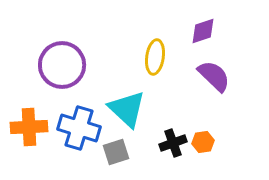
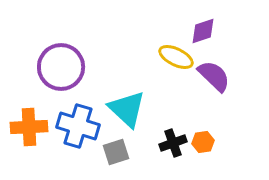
yellow ellipse: moved 21 px right; rotated 72 degrees counterclockwise
purple circle: moved 1 px left, 2 px down
blue cross: moved 1 px left, 2 px up
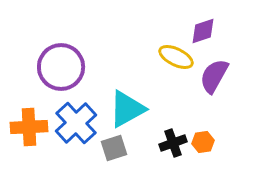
purple semicircle: rotated 105 degrees counterclockwise
cyan triangle: rotated 48 degrees clockwise
blue cross: moved 2 px left, 3 px up; rotated 30 degrees clockwise
gray square: moved 2 px left, 4 px up
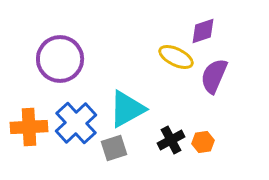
purple circle: moved 1 px left, 8 px up
purple semicircle: rotated 6 degrees counterclockwise
black cross: moved 2 px left, 3 px up; rotated 8 degrees counterclockwise
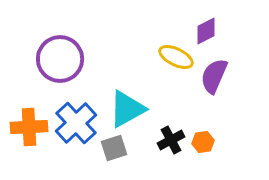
purple diamond: moved 3 px right; rotated 8 degrees counterclockwise
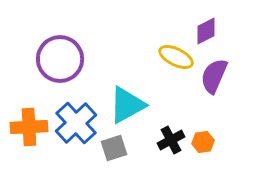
cyan triangle: moved 4 px up
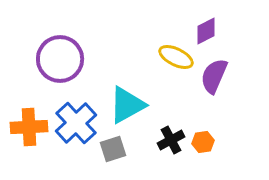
gray square: moved 1 px left, 1 px down
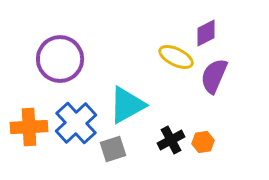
purple diamond: moved 2 px down
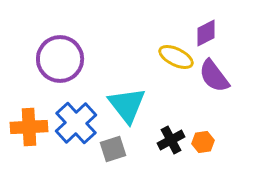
purple semicircle: rotated 60 degrees counterclockwise
cyan triangle: rotated 39 degrees counterclockwise
